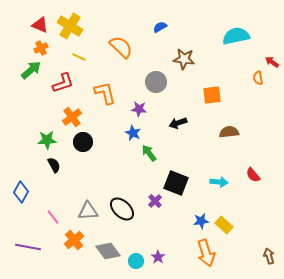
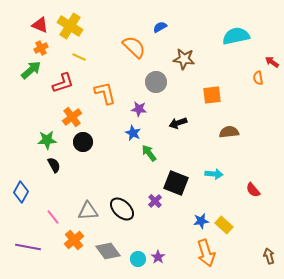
orange semicircle at (121, 47): moved 13 px right
red semicircle at (253, 175): moved 15 px down
cyan arrow at (219, 182): moved 5 px left, 8 px up
cyan circle at (136, 261): moved 2 px right, 2 px up
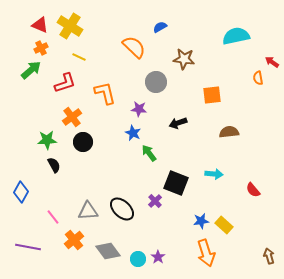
red L-shape at (63, 83): moved 2 px right
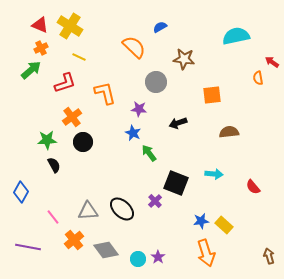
red semicircle at (253, 190): moved 3 px up
gray diamond at (108, 251): moved 2 px left, 1 px up
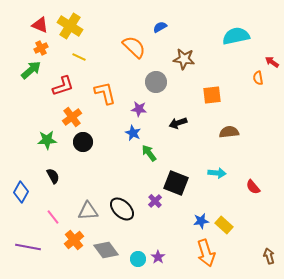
red L-shape at (65, 83): moved 2 px left, 3 px down
black semicircle at (54, 165): moved 1 px left, 11 px down
cyan arrow at (214, 174): moved 3 px right, 1 px up
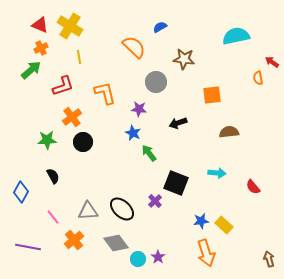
yellow line at (79, 57): rotated 56 degrees clockwise
gray diamond at (106, 250): moved 10 px right, 7 px up
brown arrow at (269, 256): moved 3 px down
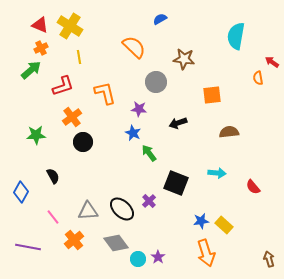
blue semicircle at (160, 27): moved 8 px up
cyan semicircle at (236, 36): rotated 68 degrees counterclockwise
green star at (47, 140): moved 11 px left, 5 px up
purple cross at (155, 201): moved 6 px left
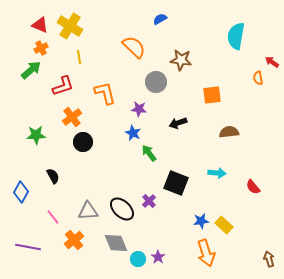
brown star at (184, 59): moved 3 px left, 1 px down
gray diamond at (116, 243): rotated 15 degrees clockwise
